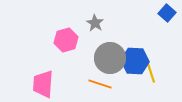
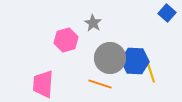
gray star: moved 2 px left
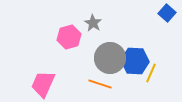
pink hexagon: moved 3 px right, 3 px up
yellow line: rotated 42 degrees clockwise
pink trapezoid: rotated 20 degrees clockwise
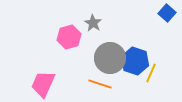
blue hexagon: rotated 16 degrees clockwise
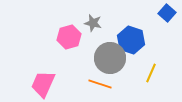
gray star: rotated 18 degrees counterclockwise
blue hexagon: moved 4 px left, 21 px up
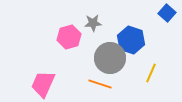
gray star: rotated 18 degrees counterclockwise
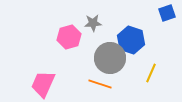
blue square: rotated 30 degrees clockwise
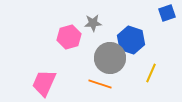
pink trapezoid: moved 1 px right, 1 px up
